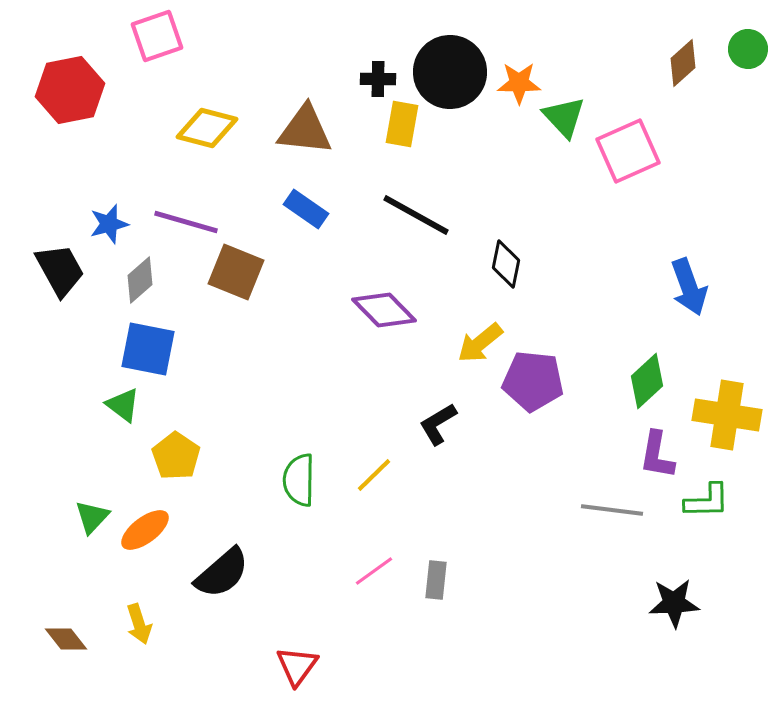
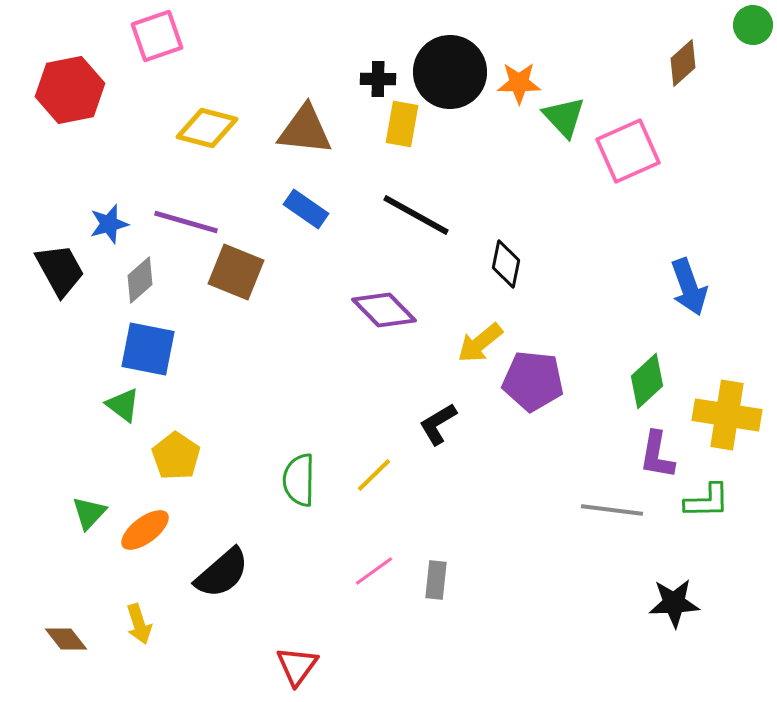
green circle at (748, 49): moved 5 px right, 24 px up
green triangle at (92, 517): moved 3 px left, 4 px up
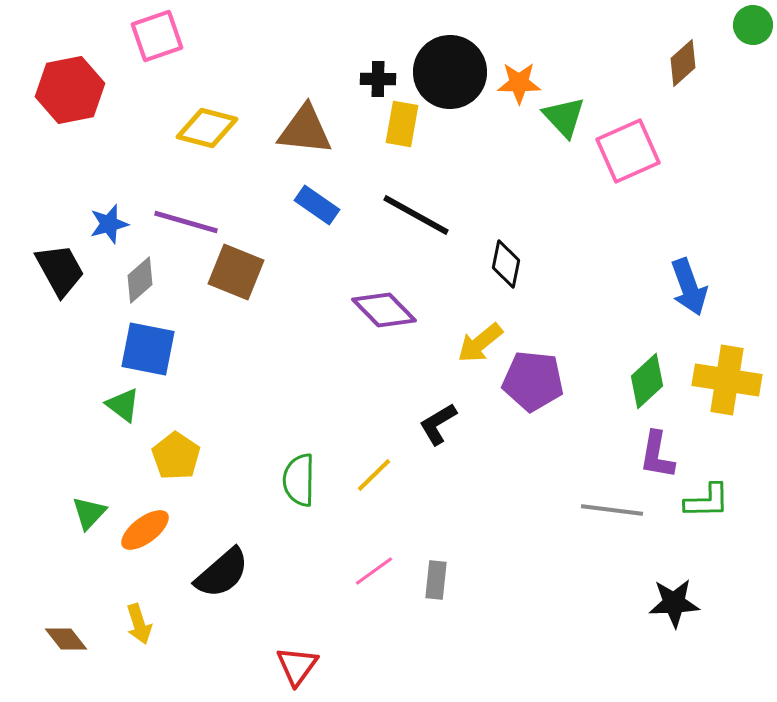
blue rectangle at (306, 209): moved 11 px right, 4 px up
yellow cross at (727, 415): moved 35 px up
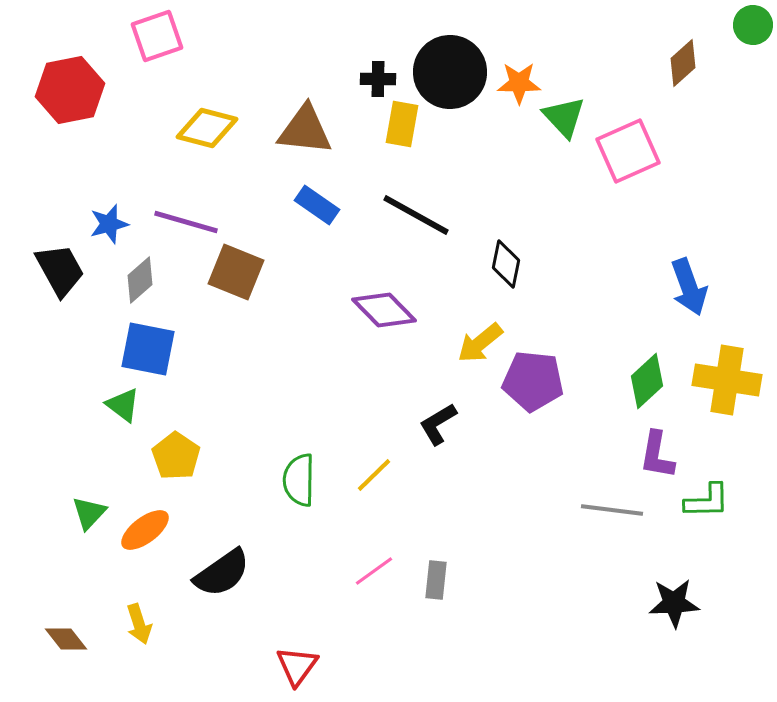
black semicircle at (222, 573): rotated 6 degrees clockwise
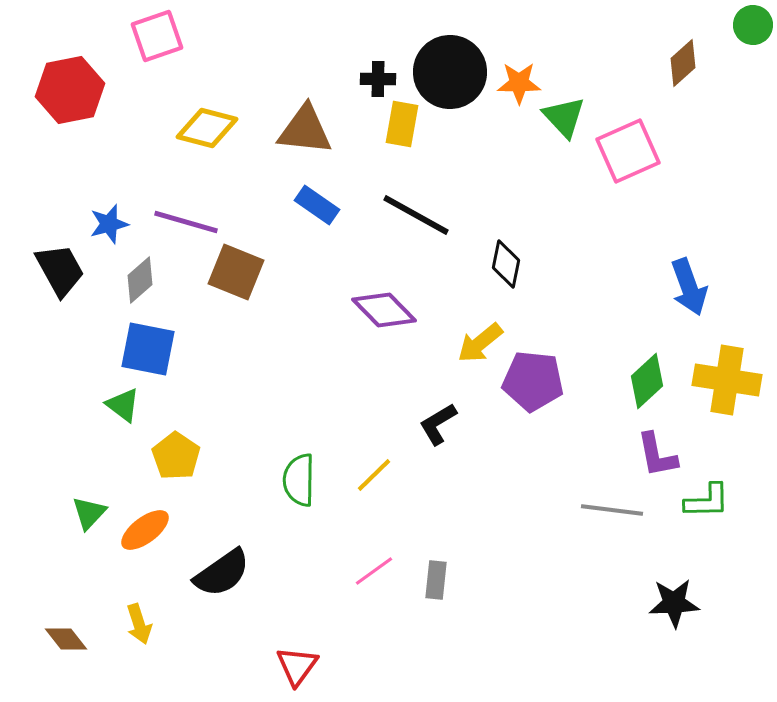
purple L-shape at (657, 455): rotated 21 degrees counterclockwise
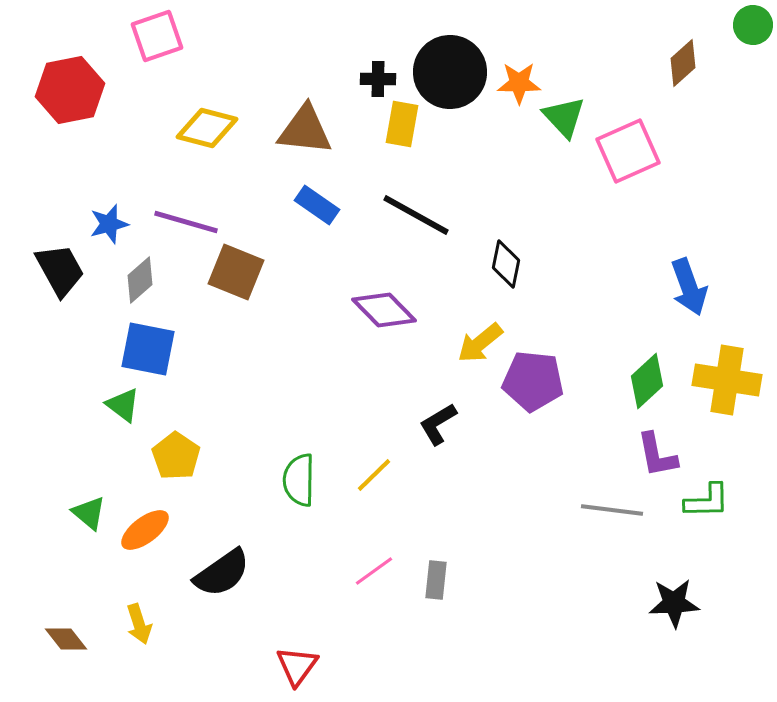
green triangle at (89, 513): rotated 33 degrees counterclockwise
